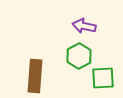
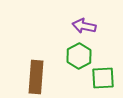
brown rectangle: moved 1 px right, 1 px down
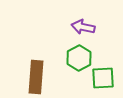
purple arrow: moved 1 px left, 1 px down
green hexagon: moved 2 px down
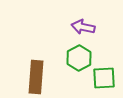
green square: moved 1 px right
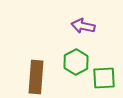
purple arrow: moved 1 px up
green hexagon: moved 3 px left, 4 px down
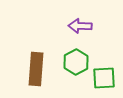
purple arrow: moved 3 px left; rotated 10 degrees counterclockwise
brown rectangle: moved 8 px up
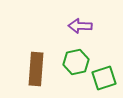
green hexagon: rotated 15 degrees clockwise
green square: rotated 15 degrees counterclockwise
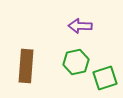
brown rectangle: moved 10 px left, 3 px up
green square: moved 1 px right
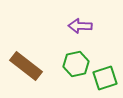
green hexagon: moved 2 px down
brown rectangle: rotated 56 degrees counterclockwise
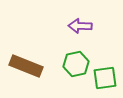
brown rectangle: rotated 16 degrees counterclockwise
green square: rotated 10 degrees clockwise
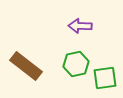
brown rectangle: rotated 16 degrees clockwise
